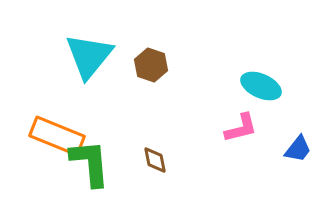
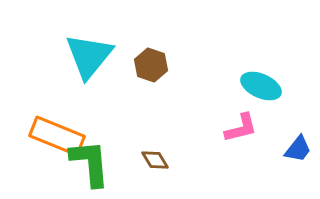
brown diamond: rotated 20 degrees counterclockwise
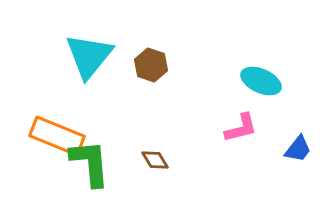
cyan ellipse: moved 5 px up
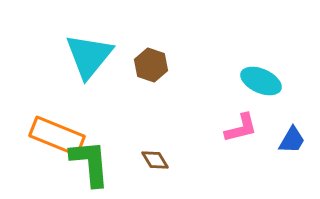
blue trapezoid: moved 6 px left, 9 px up; rotated 8 degrees counterclockwise
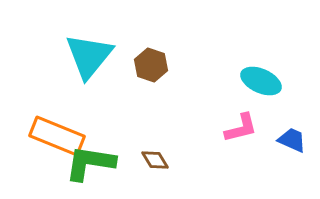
blue trapezoid: rotated 96 degrees counterclockwise
green L-shape: rotated 76 degrees counterclockwise
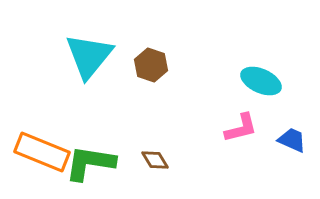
orange rectangle: moved 15 px left, 16 px down
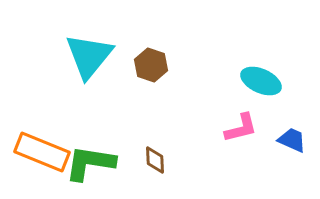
brown diamond: rotated 28 degrees clockwise
